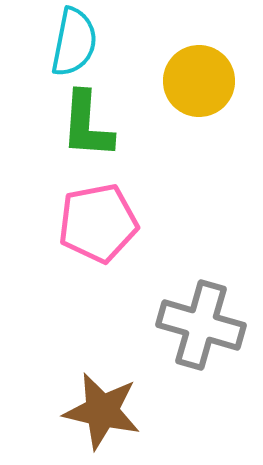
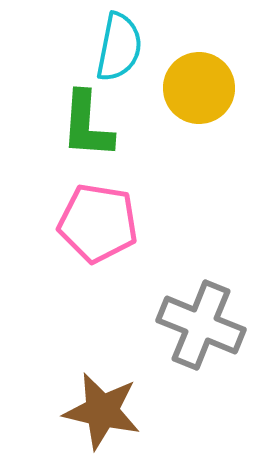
cyan semicircle: moved 45 px right, 5 px down
yellow circle: moved 7 px down
pink pentagon: rotated 20 degrees clockwise
gray cross: rotated 6 degrees clockwise
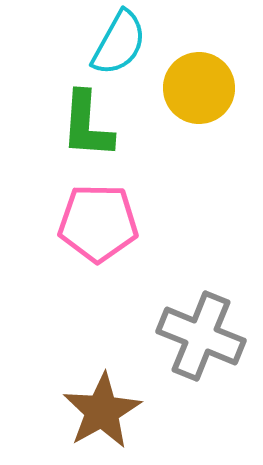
cyan semicircle: moved 4 px up; rotated 18 degrees clockwise
pink pentagon: rotated 8 degrees counterclockwise
gray cross: moved 11 px down
brown star: rotated 30 degrees clockwise
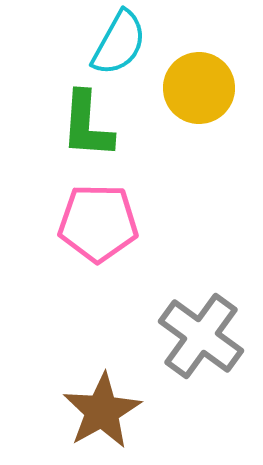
gray cross: rotated 14 degrees clockwise
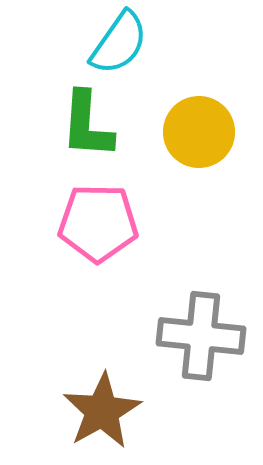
cyan semicircle: rotated 6 degrees clockwise
yellow circle: moved 44 px down
gray cross: rotated 30 degrees counterclockwise
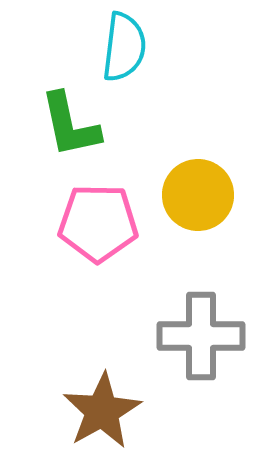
cyan semicircle: moved 5 px right, 4 px down; rotated 28 degrees counterclockwise
green L-shape: moved 17 px left; rotated 16 degrees counterclockwise
yellow circle: moved 1 px left, 63 px down
gray cross: rotated 6 degrees counterclockwise
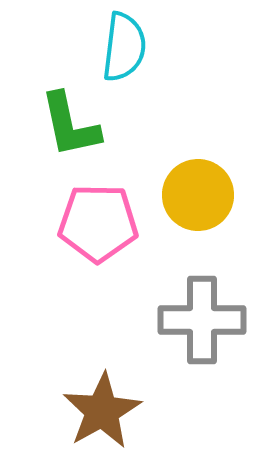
gray cross: moved 1 px right, 16 px up
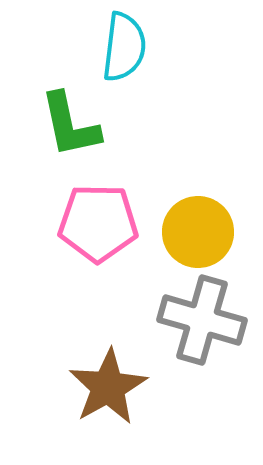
yellow circle: moved 37 px down
gray cross: rotated 16 degrees clockwise
brown star: moved 6 px right, 24 px up
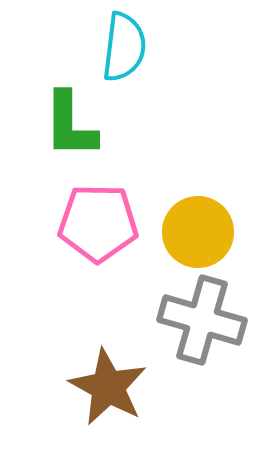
green L-shape: rotated 12 degrees clockwise
brown star: rotated 14 degrees counterclockwise
